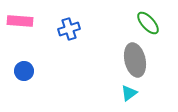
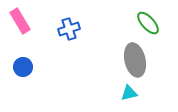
pink rectangle: rotated 55 degrees clockwise
blue circle: moved 1 px left, 4 px up
cyan triangle: rotated 24 degrees clockwise
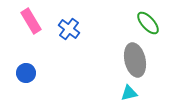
pink rectangle: moved 11 px right
blue cross: rotated 35 degrees counterclockwise
blue circle: moved 3 px right, 6 px down
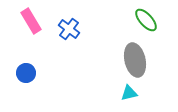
green ellipse: moved 2 px left, 3 px up
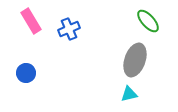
green ellipse: moved 2 px right, 1 px down
blue cross: rotated 30 degrees clockwise
gray ellipse: rotated 32 degrees clockwise
cyan triangle: moved 1 px down
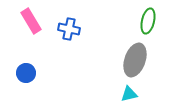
green ellipse: rotated 55 degrees clockwise
blue cross: rotated 35 degrees clockwise
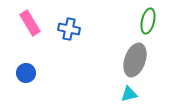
pink rectangle: moved 1 px left, 2 px down
